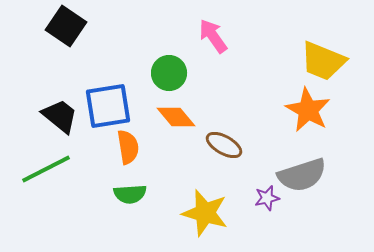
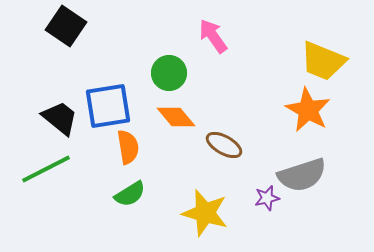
black trapezoid: moved 2 px down
green semicircle: rotated 28 degrees counterclockwise
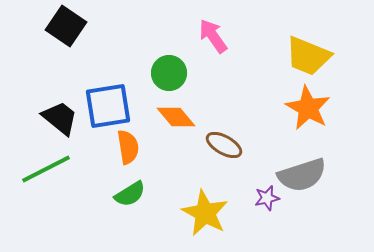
yellow trapezoid: moved 15 px left, 5 px up
orange star: moved 2 px up
yellow star: rotated 12 degrees clockwise
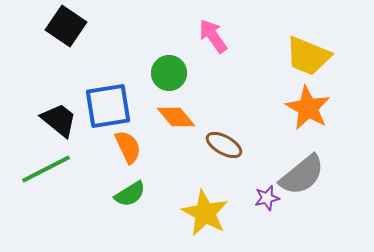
black trapezoid: moved 1 px left, 2 px down
orange semicircle: rotated 16 degrees counterclockwise
gray semicircle: rotated 21 degrees counterclockwise
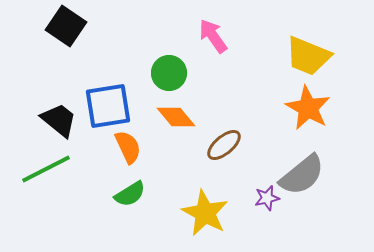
brown ellipse: rotated 69 degrees counterclockwise
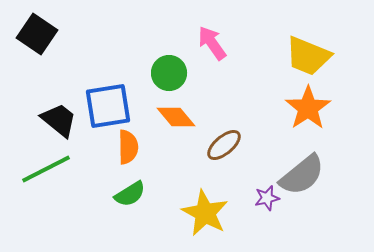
black square: moved 29 px left, 8 px down
pink arrow: moved 1 px left, 7 px down
orange star: rotated 9 degrees clockwise
orange semicircle: rotated 24 degrees clockwise
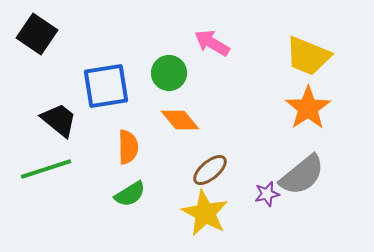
pink arrow: rotated 24 degrees counterclockwise
blue square: moved 2 px left, 20 px up
orange diamond: moved 4 px right, 3 px down
brown ellipse: moved 14 px left, 25 px down
green line: rotated 9 degrees clockwise
purple star: moved 4 px up
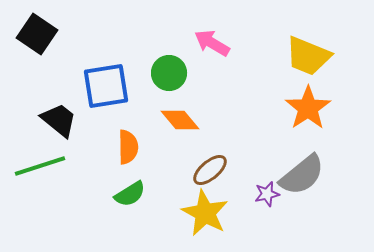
green line: moved 6 px left, 3 px up
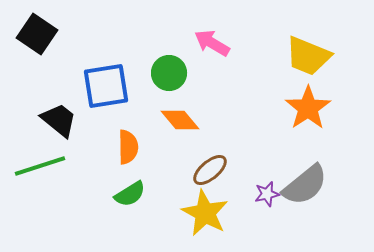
gray semicircle: moved 3 px right, 10 px down
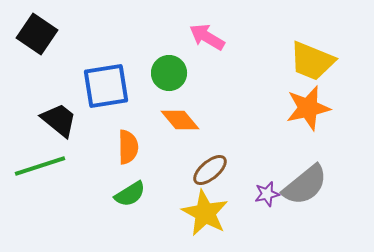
pink arrow: moved 5 px left, 6 px up
yellow trapezoid: moved 4 px right, 5 px down
orange star: rotated 21 degrees clockwise
